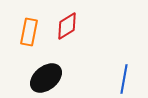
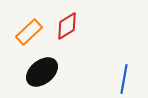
orange rectangle: rotated 36 degrees clockwise
black ellipse: moved 4 px left, 6 px up
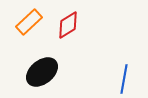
red diamond: moved 1 px right, 1 px up
orange rectangle: moved 10 px up
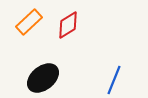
black ellipse: moved 1 px right, 6 px down
blue line: moved 10 px left, 1 px down; rotated 12 degrees clockwise
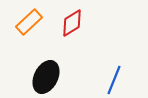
red diamond: moved 4 px right, 2 px up
black ellipse: moved 3 px right, 1 px up; rotated 24 degrees counterclockwise
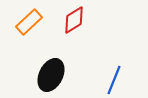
red diamond: moved 2 px right, 3 px up
black ellipse: moved 5 px right, 2 px up
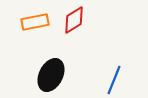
orange rectangle: moved 6 px right; rotated 32 degrees clockwise
